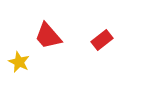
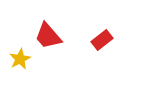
yellow star: moved 1 px right, 3 px up; rotated 20 degrees clockwise
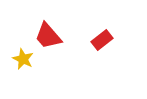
yellow star: moved 3 px right; rotated 20 degrees counterclockwise
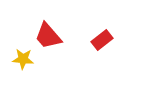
yellow star: rotated 20 degrees counterclockwise
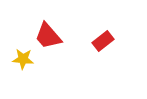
red rectangle: moved 1 px right, 1 px down
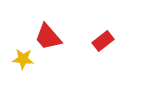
red trapezoid: moved 1 px down
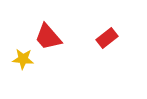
red rectangle: moved 4 px right, 3 px up
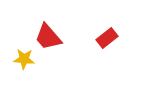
yellow star: moved 1 px right
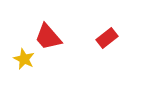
yellow star: rotated 20 degrees clockwise
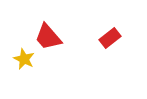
red rectangle: moved 3 px right
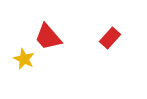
red rectangle: rotated 10 degrees counterclockwise
